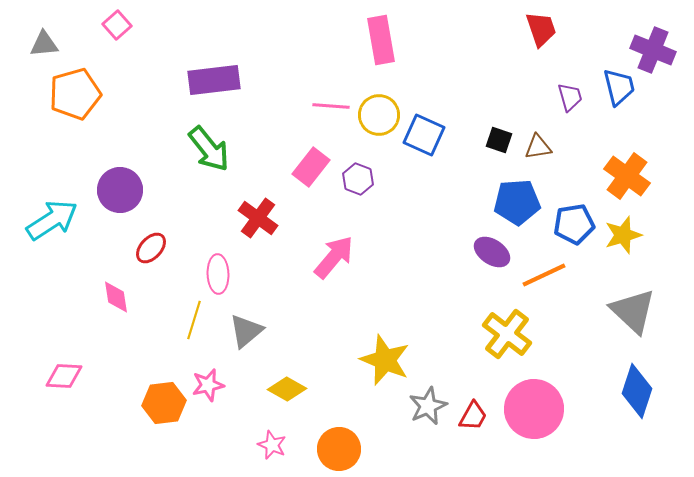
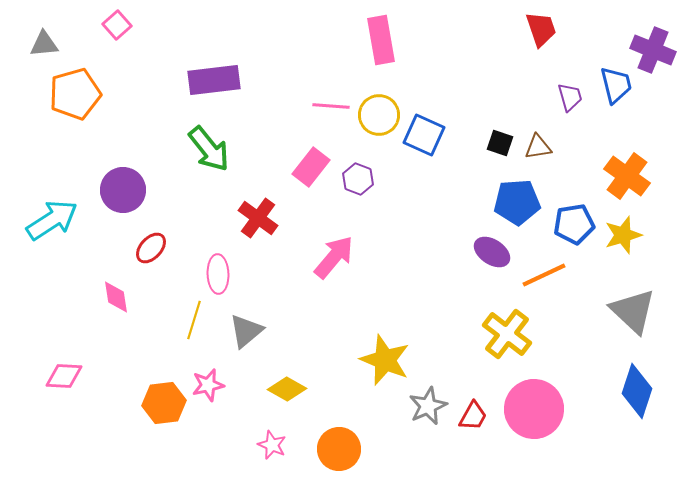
blue trapezoid at (619, 87): moved 3 px left, 2 px up
black square at (499, 140): moved 1 px right, 3 px down
purple circle at (120, 190): moved 3 px right
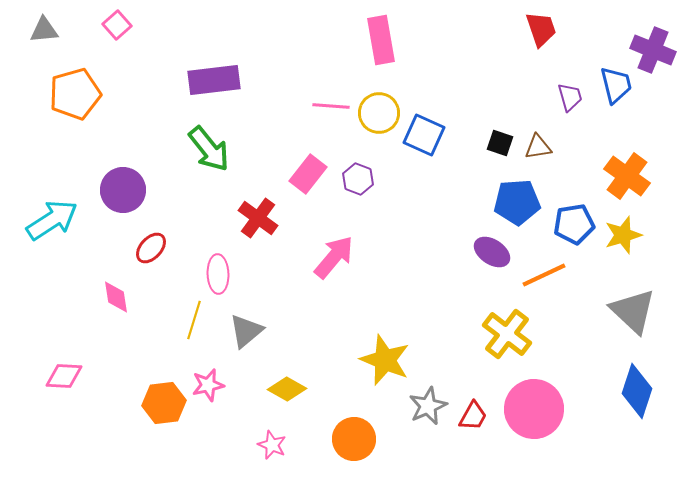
gray triangle at (44, 44): moved 14 px up
yellow circle at (379, 115): moved 2 px up
pink rectangle at (311, 167): moved 3 px left, 7 px down
orange circle at (339, 449): moved 15 px right, 10 px up
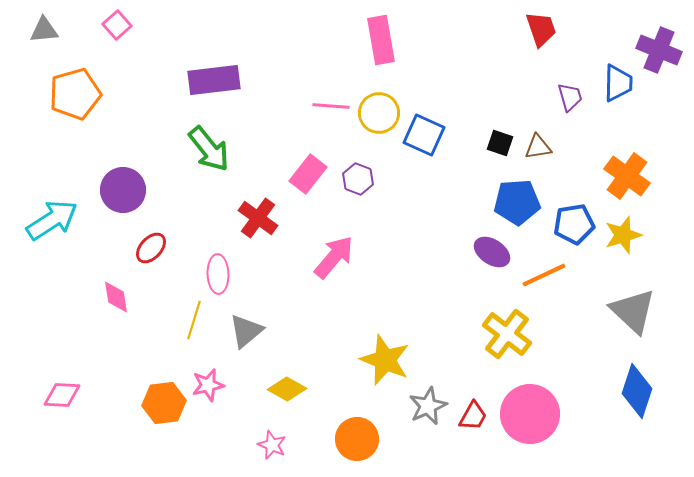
purple cross at (653, 50): moved 6 px right
blue trapezoid at (616, 85): moved 2 px right, 2 px up; rotated 15 degrees clockwise
pink diamond at (64, 376): moved 2 px left, 19 px down
pink circle at (534, 409): moved 4 px left, 5 px down
orange circle at (354, 439): moved 3 px right
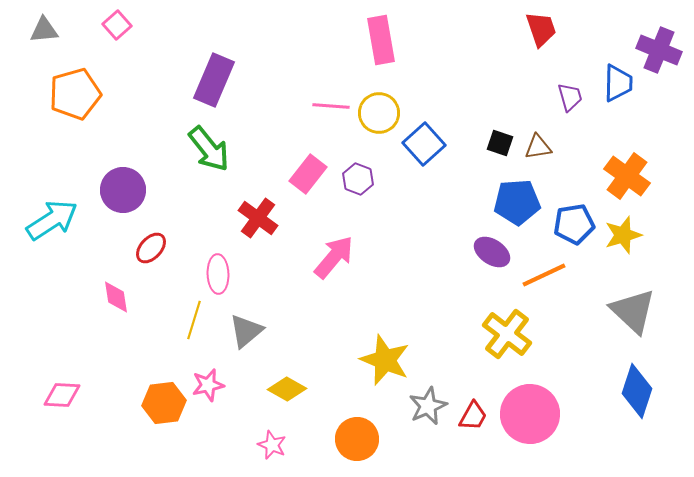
purple rectangle at (214, 80): rotated 60 degrees counterclockwise
blue square at (424, 135): moved 9 px down; rotated 24 degrees clockwise
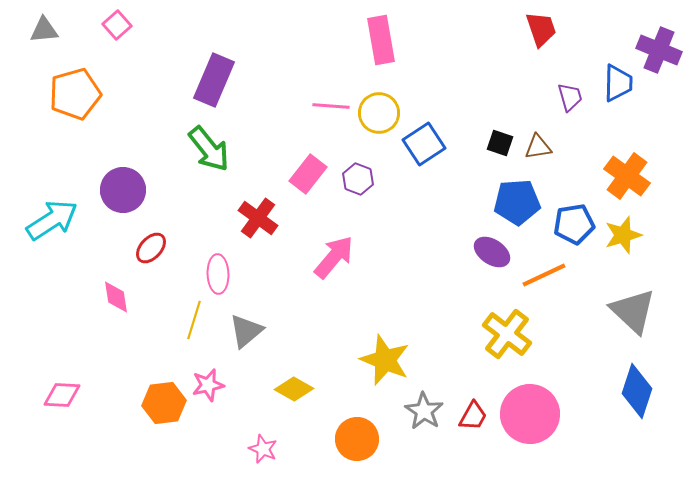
blue square at (424, 144): rotated 9 degrees clockwise
yellow diamond at (287, 389): moved 7 px right
gray star at (428, 406): moved 4 px left, 5 px down; rotated 15 degrees counterclockwise
pink star at (272, 445): moved 9 px left, 4 px down
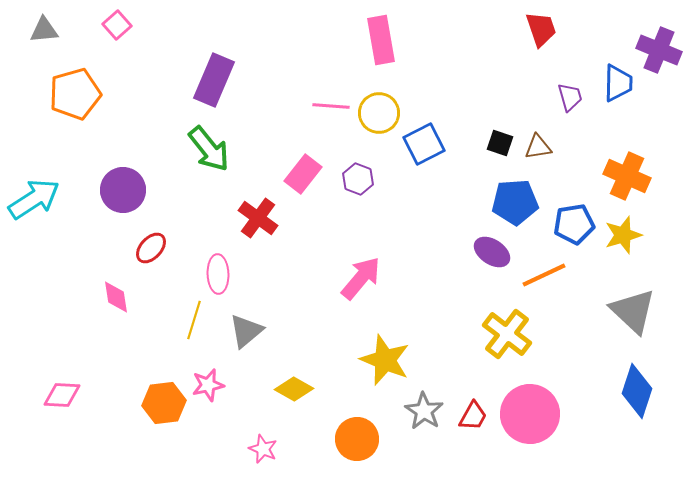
blue square at (424, 144): rotated 6 degrees clockwise
pink rectangle at (308, 174): moved 5 px left
orange cross at (627, 176): rotated 12 degrees counterclockwise
blue pentagon at (517, 202): moved 2 px left
cyan arrow at (52, 220): moved 18 px left, 21 px up
pink arrow at (334, 257): moved 27 px right, 21 px down
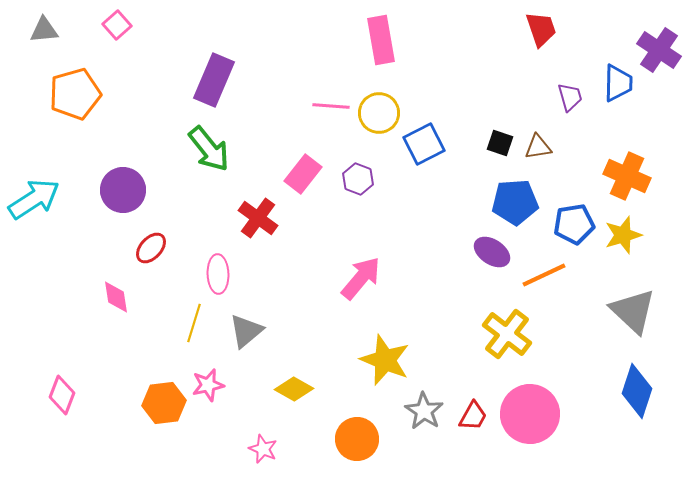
purple cross at (659, 50): rotated 12 degrees clockwise
yellow line at (194, 320): moved 3 px down
pink diamond at (62, 395): rotated 72 degrees counterclockwise
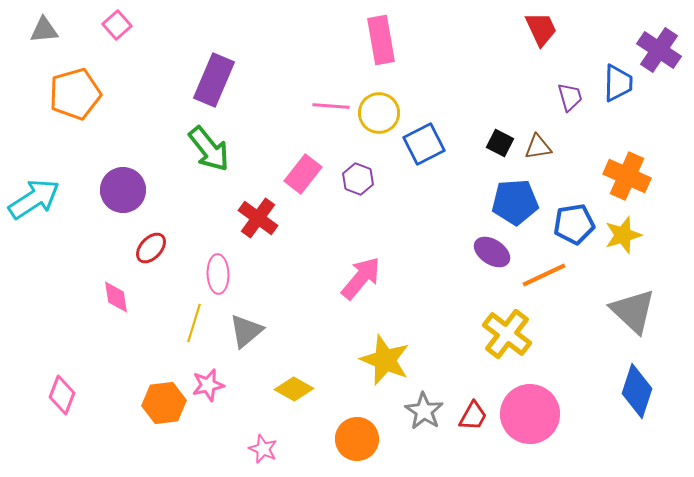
red trapezoid at (541, 29): rotated 6 degrees counterclockwise
black square at (500, 143): rotated 8 degrees clockwise
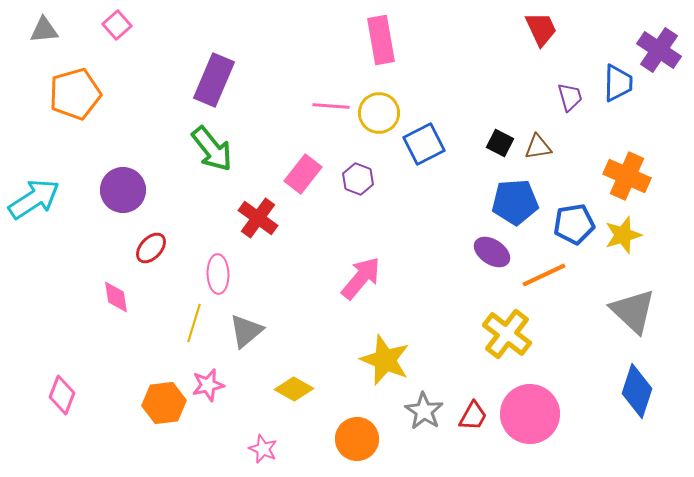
green arrow at (209, 149): moved 3 px right
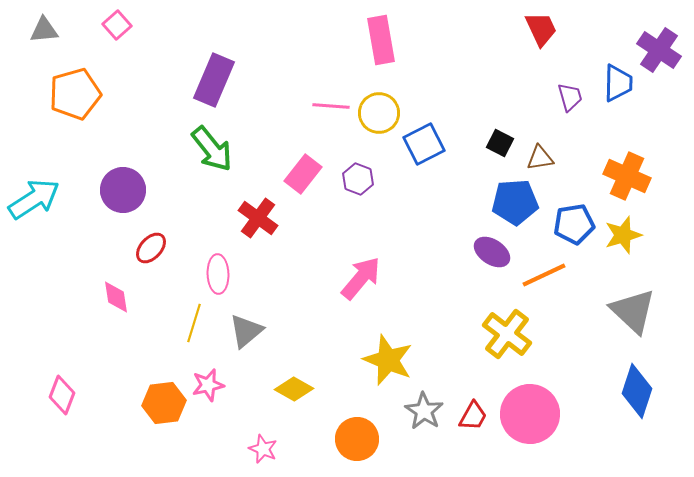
brown triangle at (538, 147): moved 2 px right, 11 px down
yellow star at (385, 360): moved 3 px right
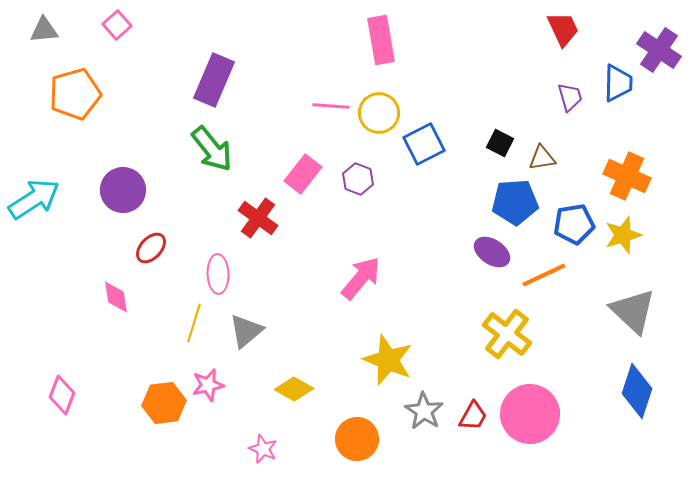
red trapezoid at (541, 29): moved 22 px right
brown triangle at (540, 158): moved 2 px right
